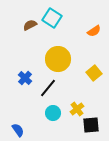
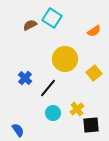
yellow circle: moved 7 px right
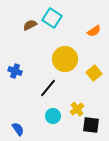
blue cross: moved 10 px left, 7 px up; rotated 24 degrees counterclockwise
cyan circle: moved 3 px down
black square: rotated 12 degrees clockwise
blue semicircle: moved 1 px up
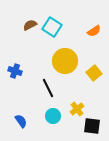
cyan square: moved 9 px down
yellow circle: moved 2 px down
black line: rotated 66 degrees counterclockwise
black square: moved 1 px right, 1 px down
blue semicircle: moved 3 px right, 8 px up
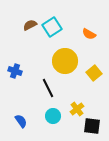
cyan square: rotated 24 degrees clockwise
orange semicircle: moved 5 px left, 3 px down; rotated 64 degrees clockwise
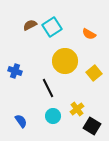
black square: rotated 24 degrees clockwise
